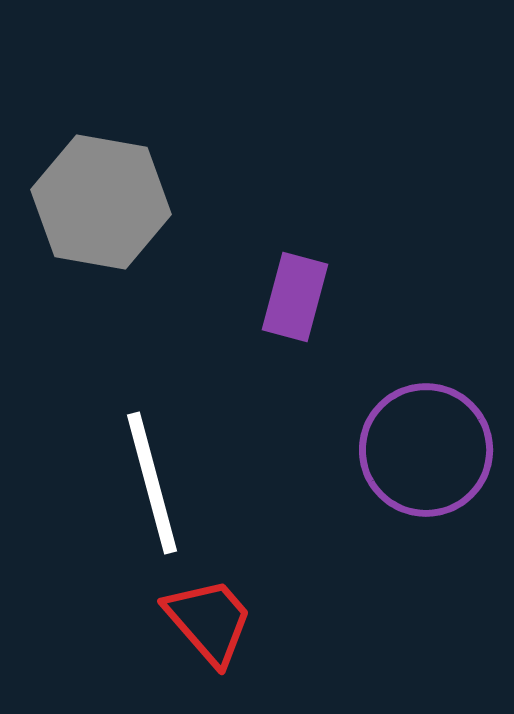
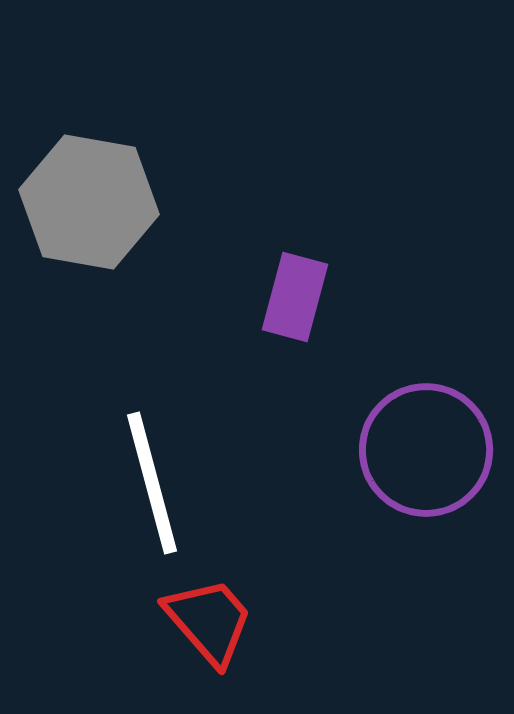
gray hexagon: moved 12 px left
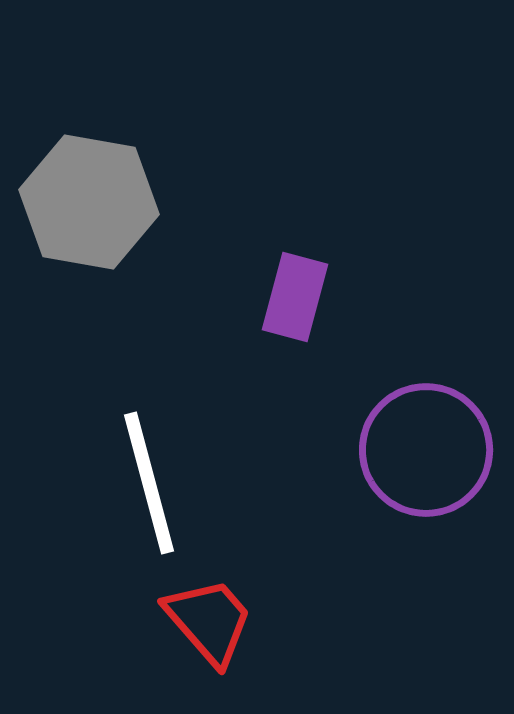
white line: moved 3 px left
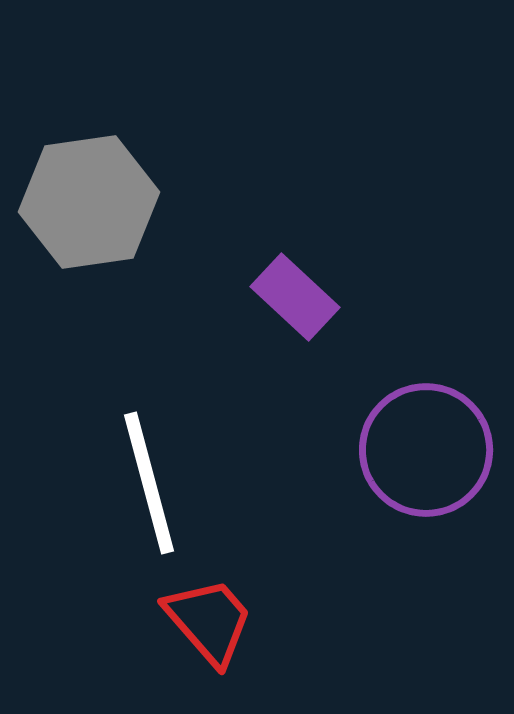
gray hexagon: rotated 18 degrees counterclockwise
purple rectangle: rotated 62 degrees counterclockwise
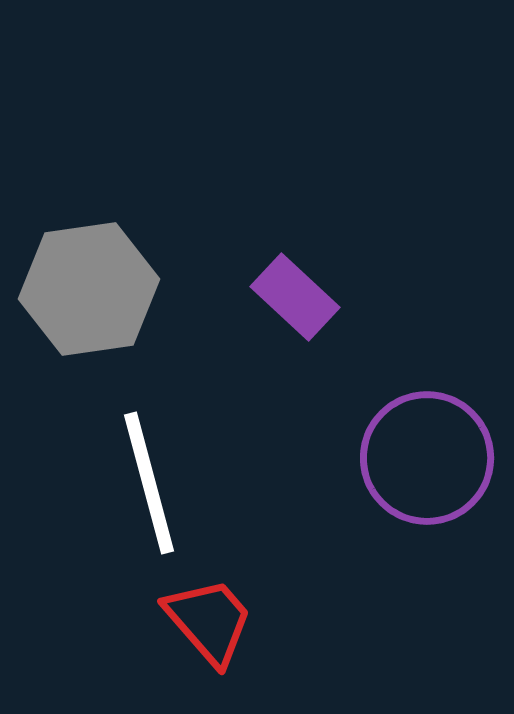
gray hexagon: moved 87 px down
purple circle: moved 1 px right, 8 px down
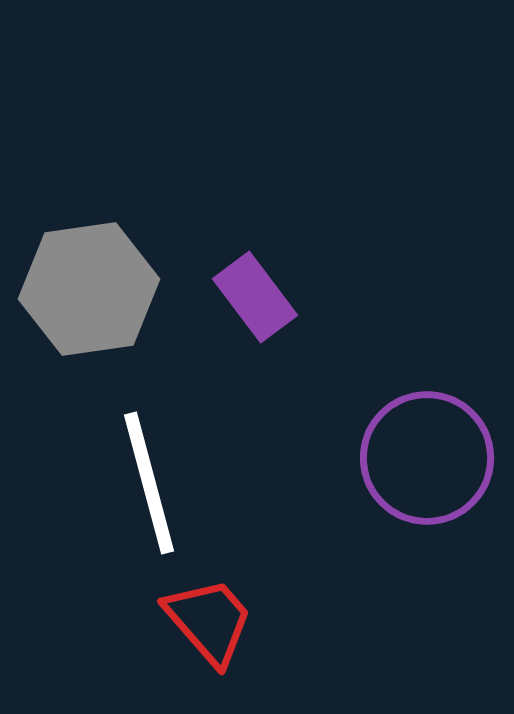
purple rectangle: moved 40 px left; rotated 10 degrees clockwise
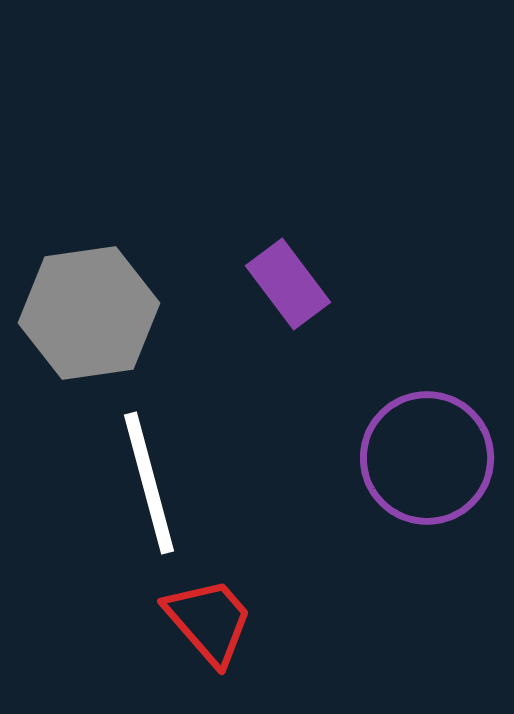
gray hexagon: moved 24 px down
purple rectangle: moved 33 px right, 13 px up
